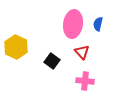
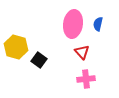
yellow hexagon: rotated 10 degrees counterclockwise
black square: moved 13 px left, 1 px up
pink cross: moved 1 px right, 2 px up; rotated 12 degrees counterclockwise
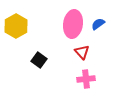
blue semicircle: rotated 40 degrees clockwise
yellow hexagon: moved 21 px up; rotated 15 degrees clockwise
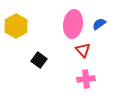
blue semicircle: moved 1 px right
red triangle: moved 1 px right, 2 px up
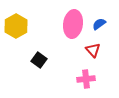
red triangle: moved 10 px right
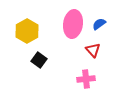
yellow hexagon: moved 11 px right, 5 px down
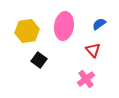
pink ellipse: moved 9 px left, 2 px down
yellow hexagon: rotated 20 degrees clockwise
pink cross: rotated 30 degrees counterclockwise
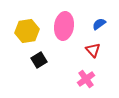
black square: rotated 21 degrees clockwise
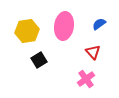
red triangle: moved 2 px down
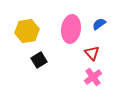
pink ellipse: moved 7 px right, 3 px down
red triangle: moved 1 px left, 1 px down
pink cross: moved 7 px right, 2 px up
